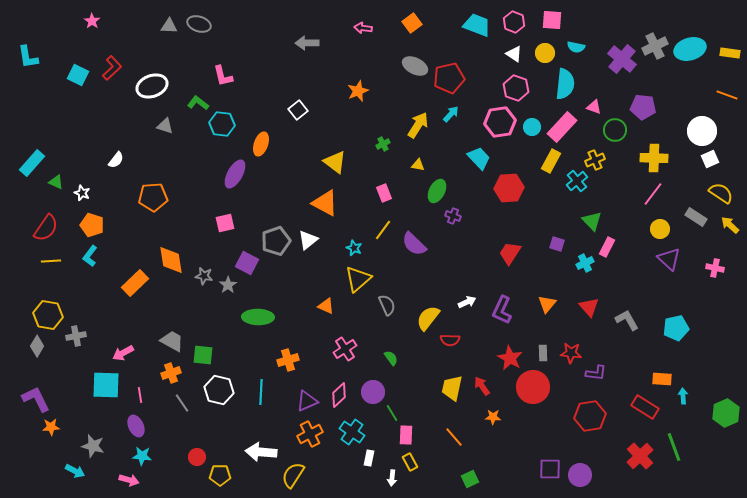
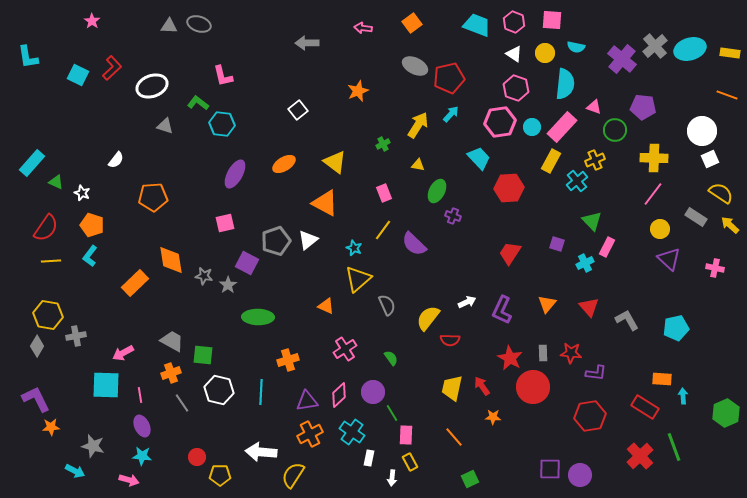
gray cross at (655, 46): rotated 15 degrees counterclockwise
orange ellipse at (261, 144): moved 23 px right, 20 px down; rotated 40 degrees clockwise
purple triangle at (307, 401): rotated 15 degrees clockwise
purple ellipse at (136, 426): moved 6 px right
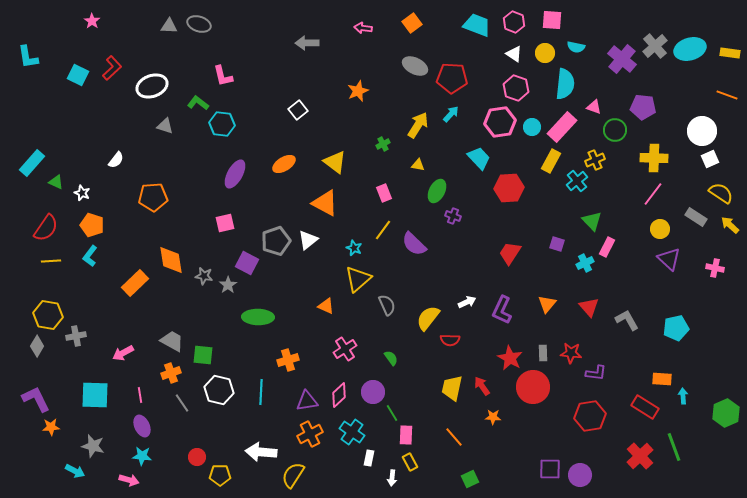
red pentagon at (449, 78): moved 3 px right; rotated 16 degrees clockwise
cyan square at (106, 385): moved 11 px left, 10 px down
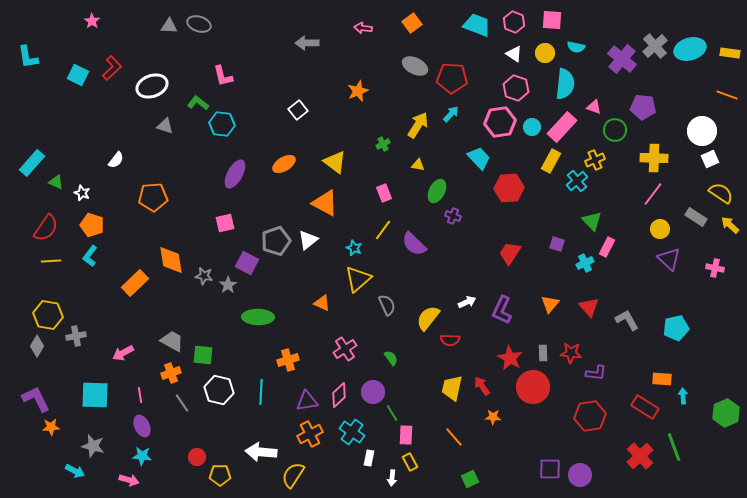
orange triangle at (547, 304): moved 3 px right
orange triangle at (326, 306): moved 4 px left, 3 px up
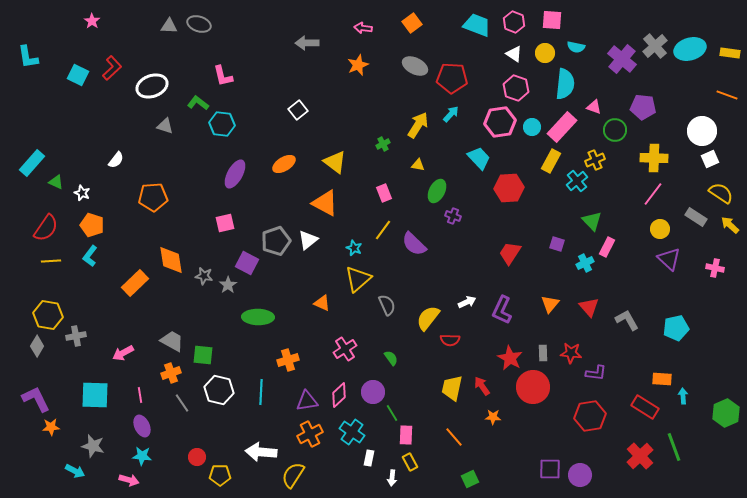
orange star at (358, 91): moved 26 px up
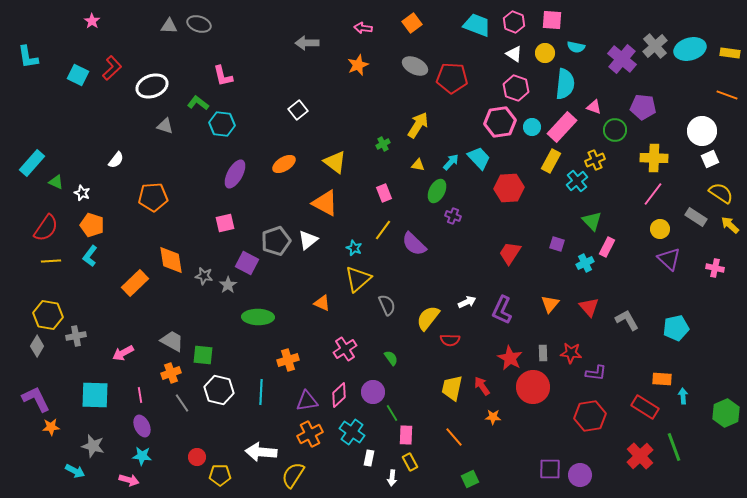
cyan arrow at (451, 114): moved 48 px down
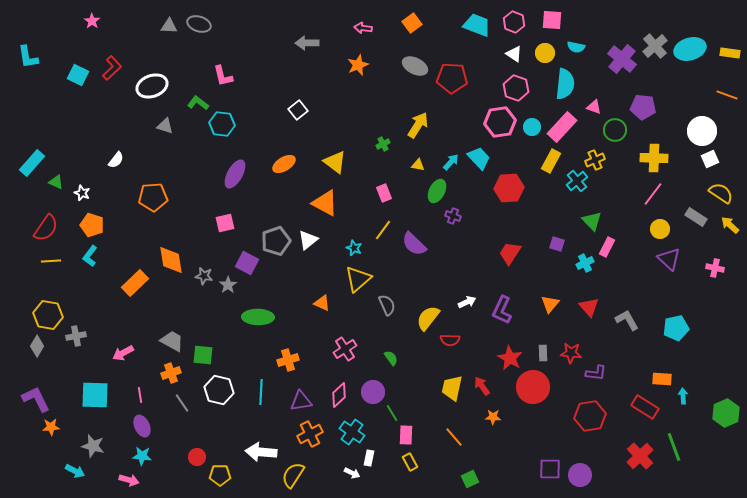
purple triangle at (307, 401): moved 6 px left
white arrow at (392, 478): moved 40 px left, 5 px up; rotated 70 degrees counterclockwise
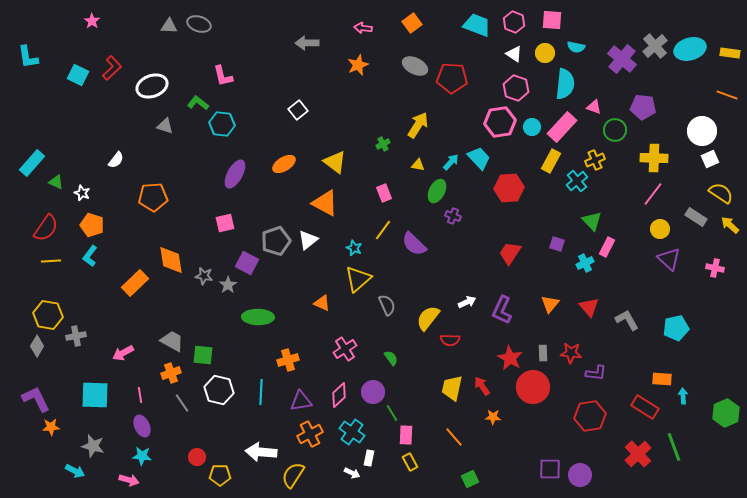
red cross at (640, 456): moved 2 px left, 2 px up
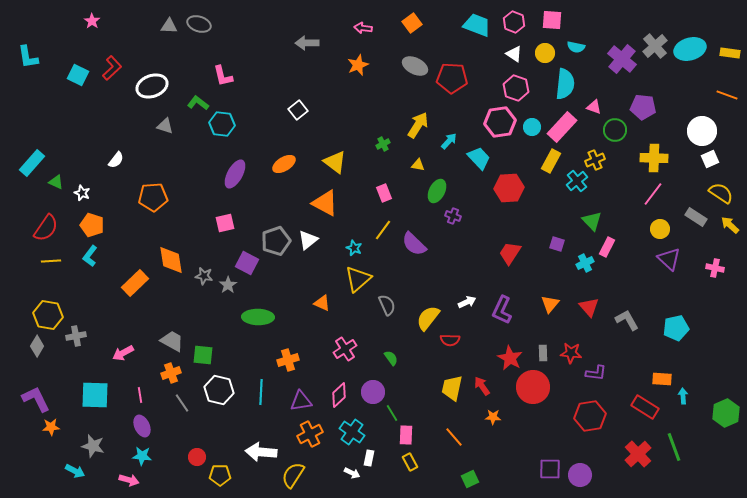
cyan arrow at (451, 162): moved 2 px left, 21 px up
